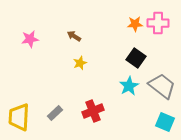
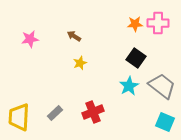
red cross: moved 1 px down
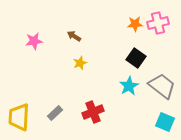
pink cross: rotated 15 degrees counterclockwise
pink star: moved 4 px right, 2 px down
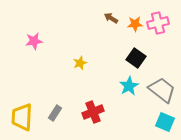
brown arrow: moved 37 px right, 18 px up
gray trapezoid: moved 4 px down
gray rectangle: rotated 14 degrees counterclockwise
yellow trapezoid: moved 3 px right
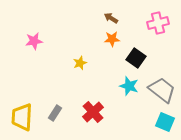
orange star: moved 23 px left, 15 px down
cyan star: rotated 24 degrees counterclockwise
red cross: rotated 20 degrees counterclockwise
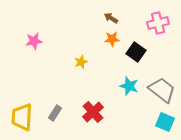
black square: moved 6 px up
yellow star: moved 1 px right, 1 px up
